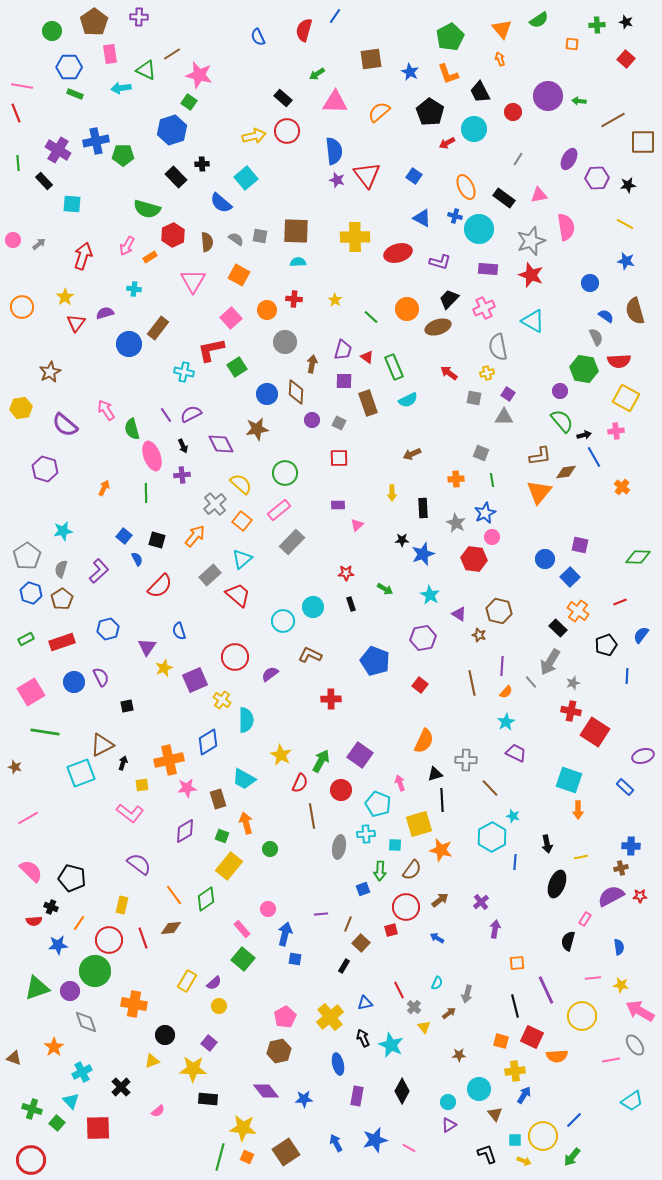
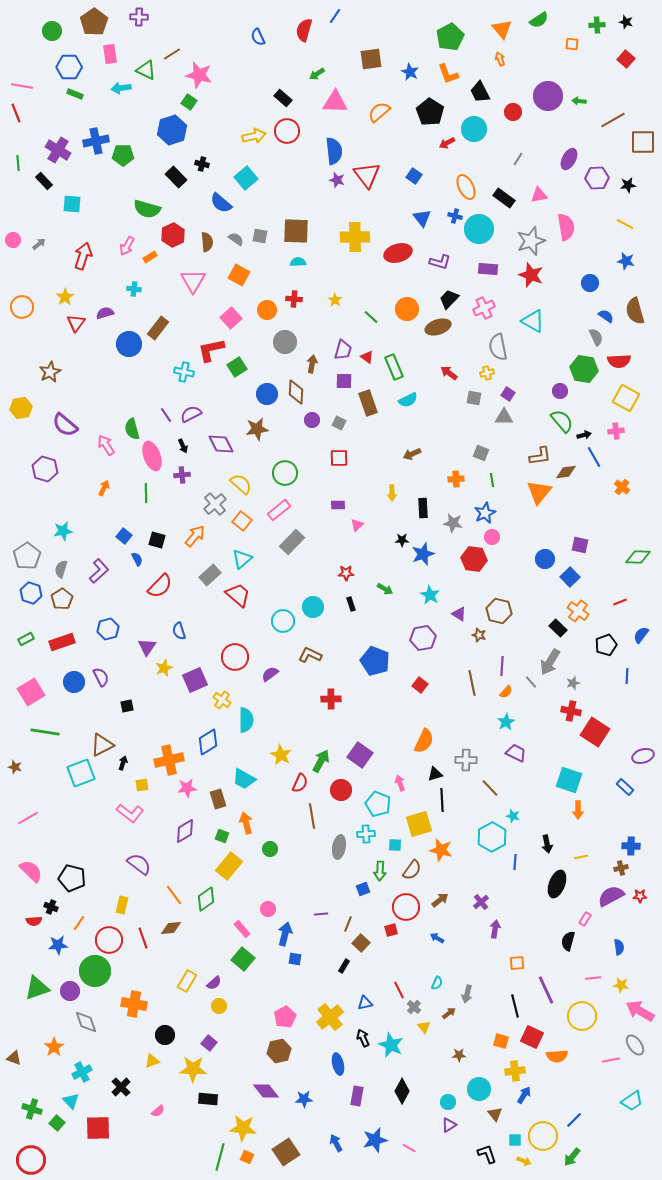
black cross at (202, 164): rotated 16 degrees clockwise
blue triangle at (422, 218): rotated 24 degrees clockwise
pink arrow at (106, 410): moved 35 px down
gray star at (456, 523): moved 3 px left; rotated 18 degrees counterclockwise
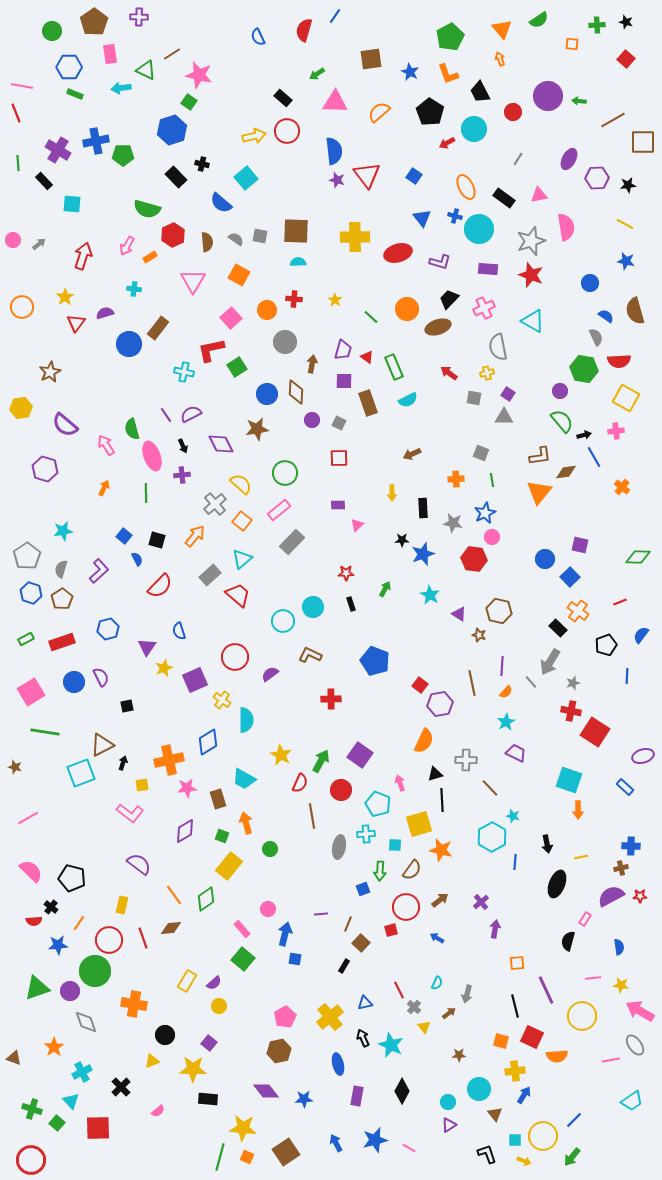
green arrow at (385, 589): rotated 91 degrees counterclockwise
purple hexagon at (423, 638): moved 17 px right, 66 px down
black cross at (51, 907): rotated 16 degrees clockwise
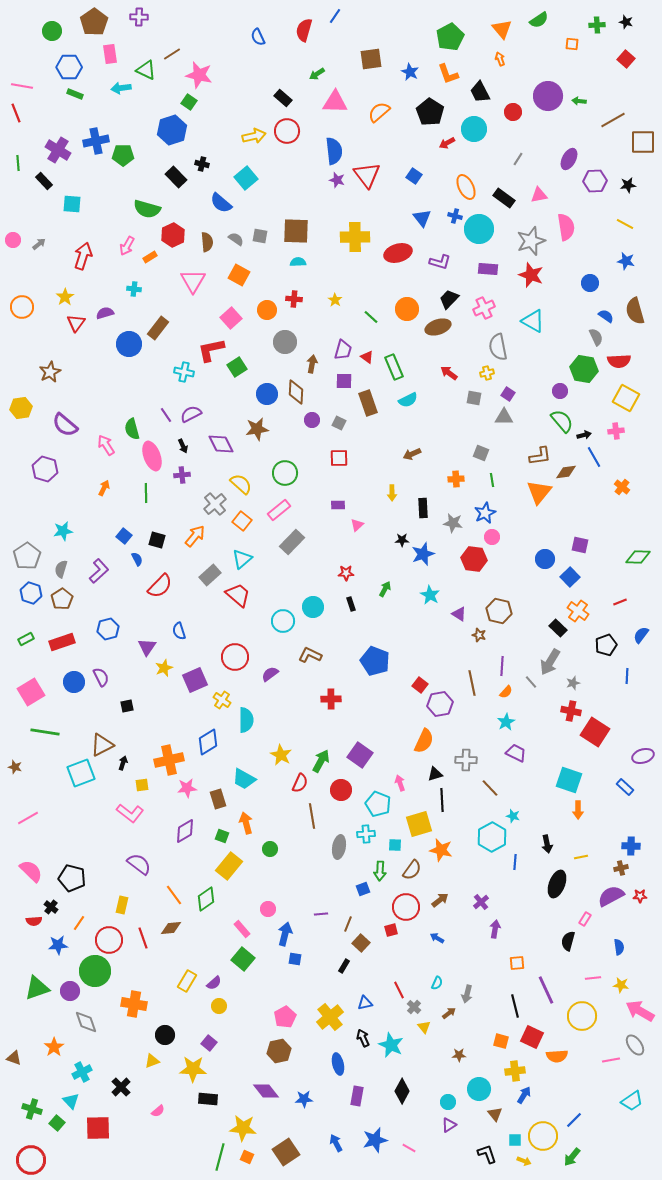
purple hexagon at (597, 178): moved 2 px left, 3 px down
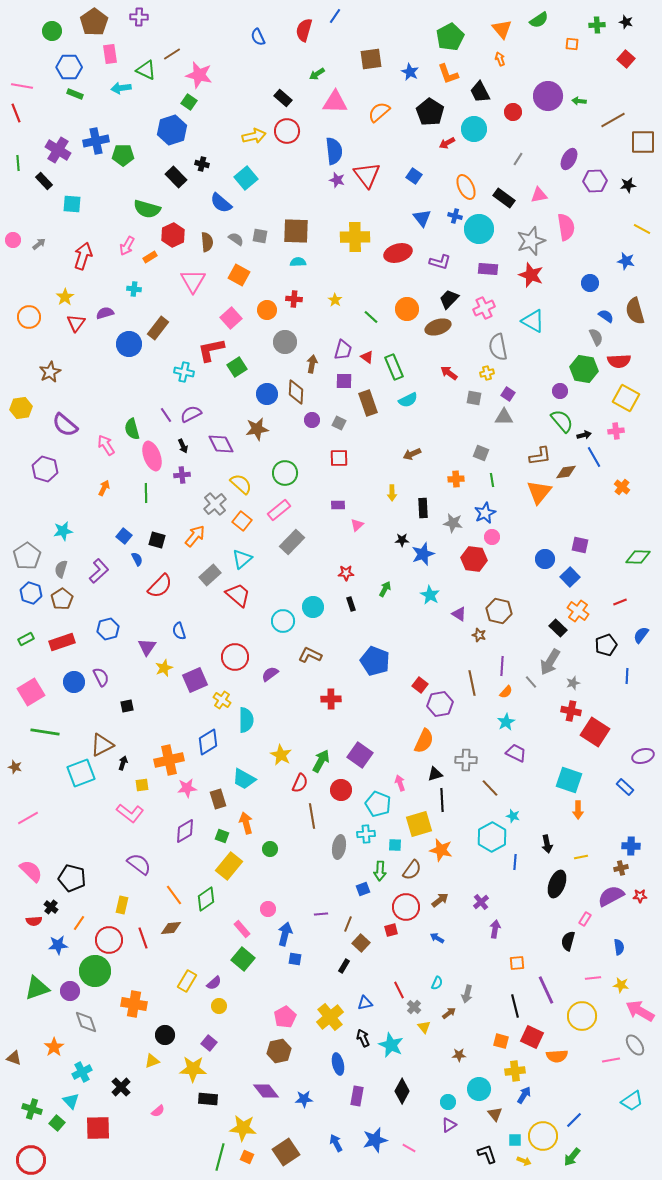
yellow line at (625, 224): moved 17 px right, 5 px down
orange circle at (22, 307): moved 7 px right, 10 px down
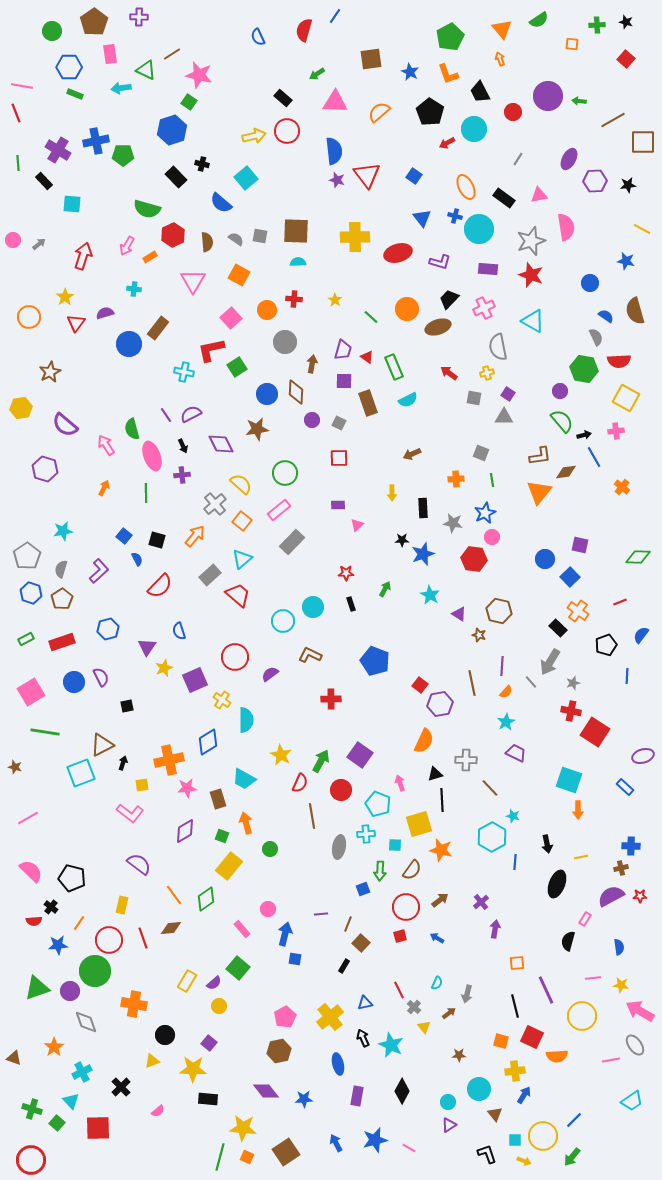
red square at (391, 930): moved 9 px right, 6 px down
green square at (243, 959): moved 5 px left, 9 px down
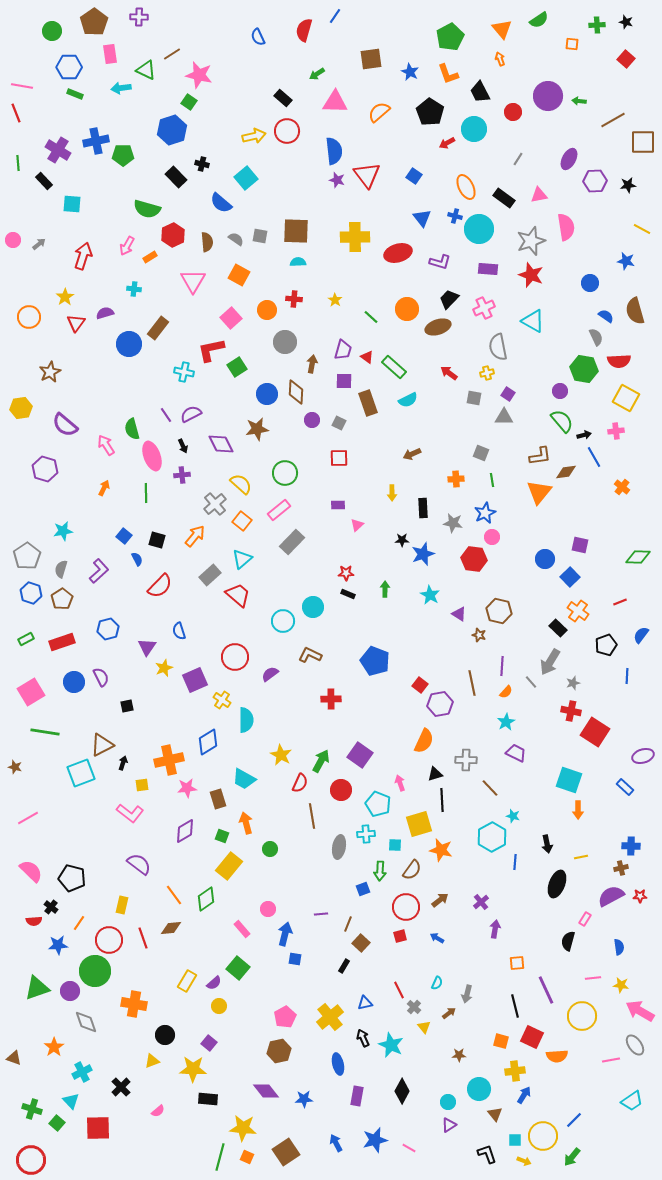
green rectangle at (394, 367): rotated 25 degrees counterclockwise
green arrow at (385, 589): rotated 28 degrees counterclockwise
black rectangle at (351, 604): moved 3 px left, 10 px up; rotated 48 degrees counterclockwise
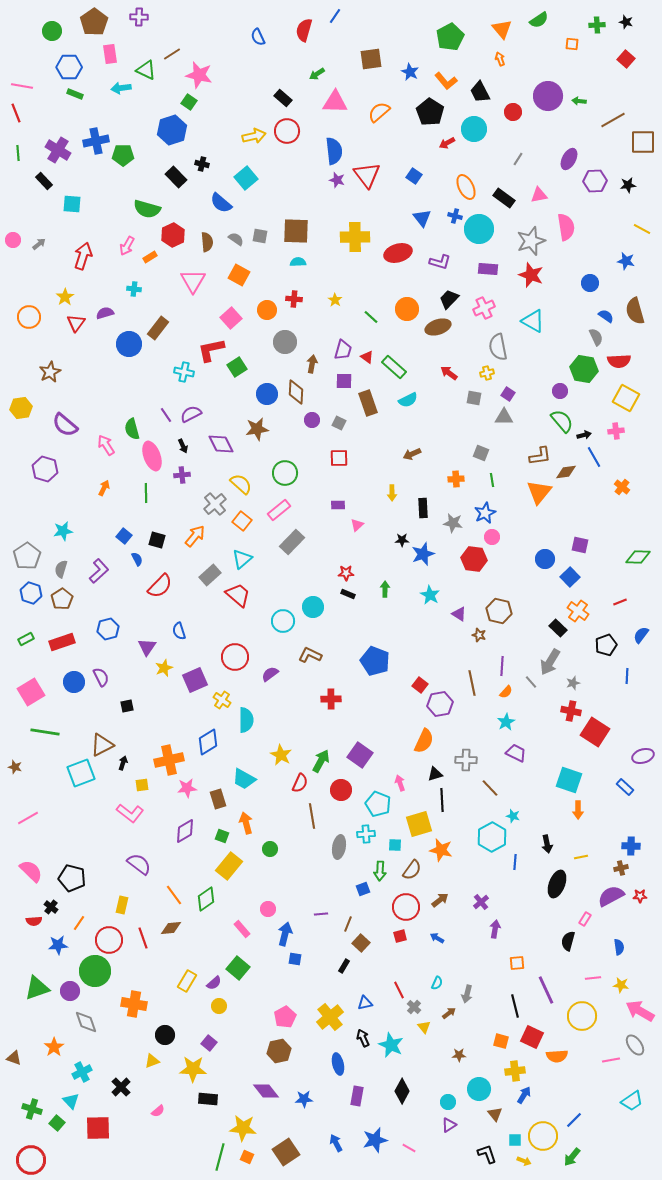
orange L-shape at (448, 74): moved 2 px left, 7 px down; rotated 20 degrees counterclockwise
green line at (18, 163): moved 10 px up
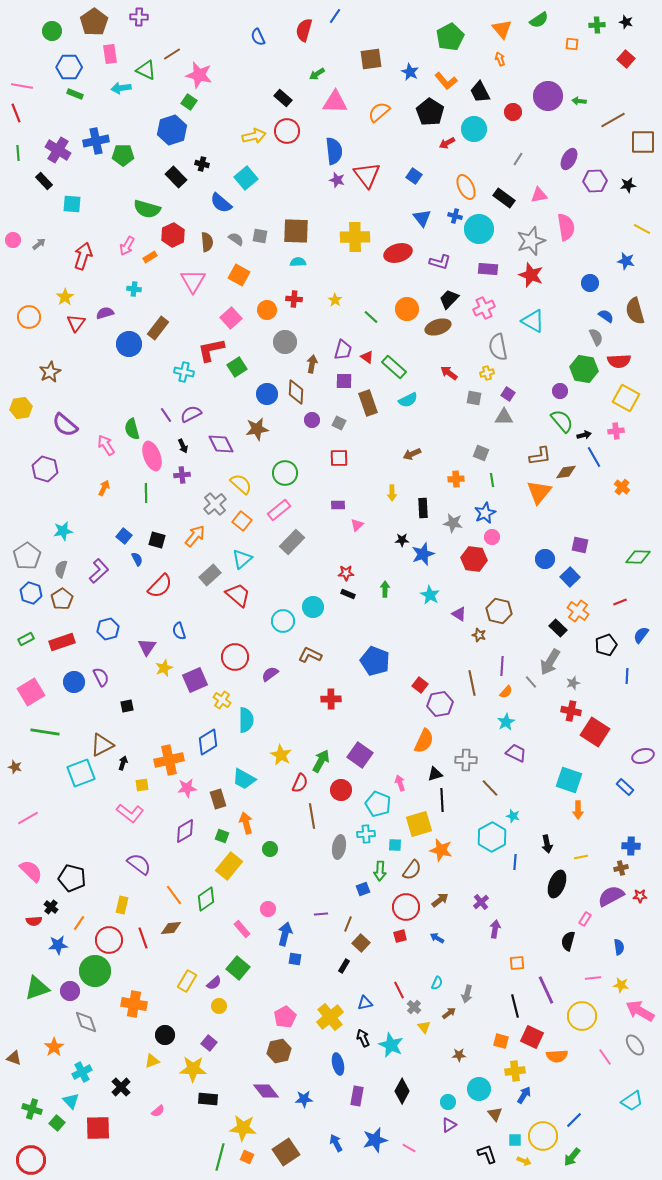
pink line at (611, 1060): moved 6 px left, 3 px up; rotated 66 degrees clockwise
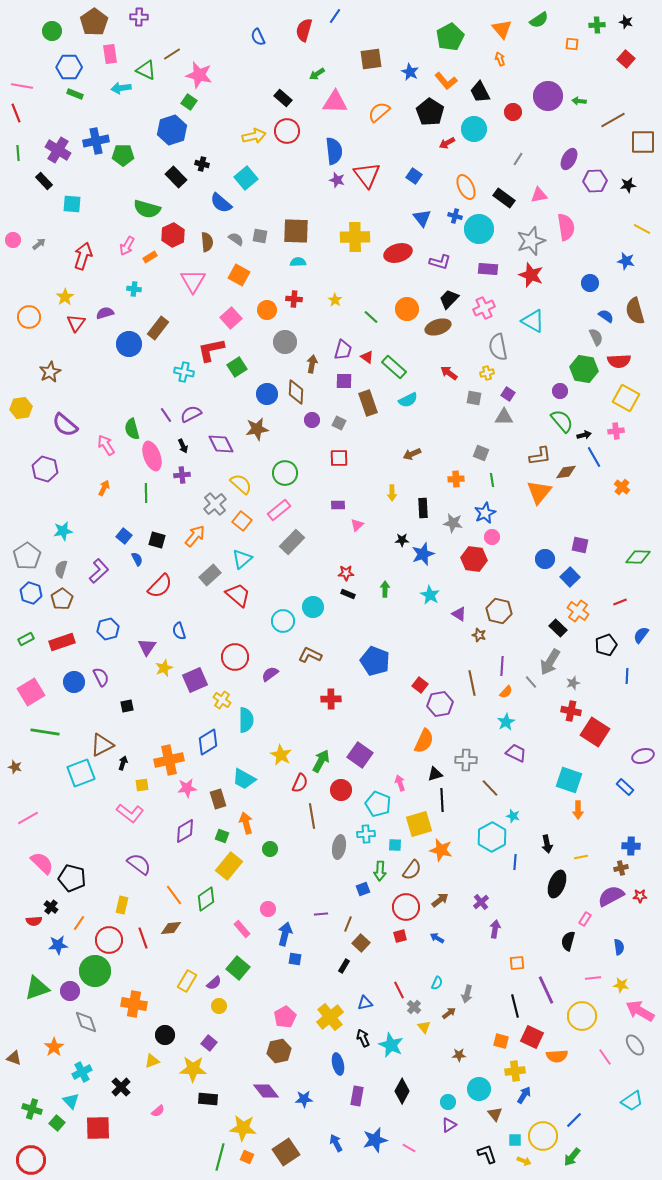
pink semicircle at (31, 871): moved 11 px right, 8 px up
